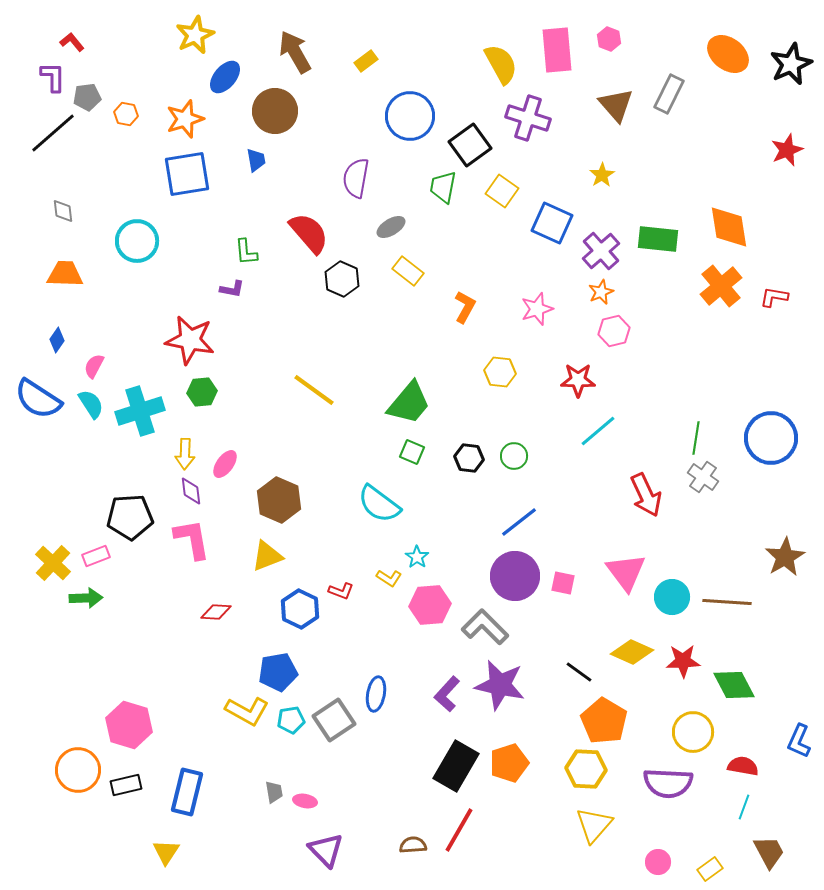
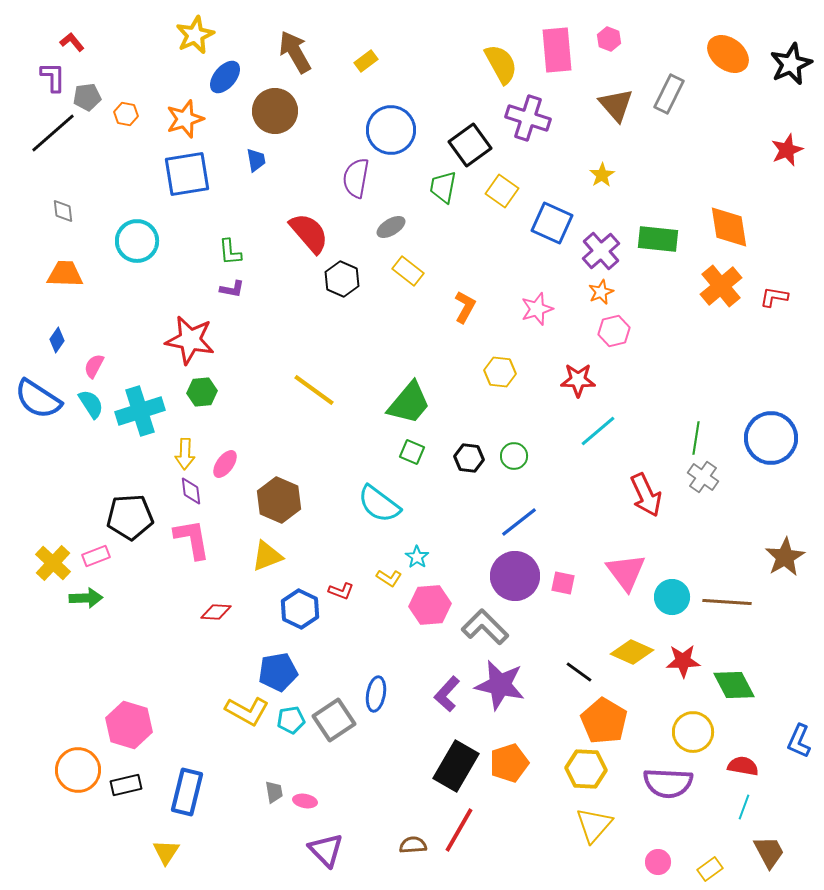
blue circle at (410, 116): moved 19 px left, 14 px down
green L-shape at (246, 252): moved 16 px left
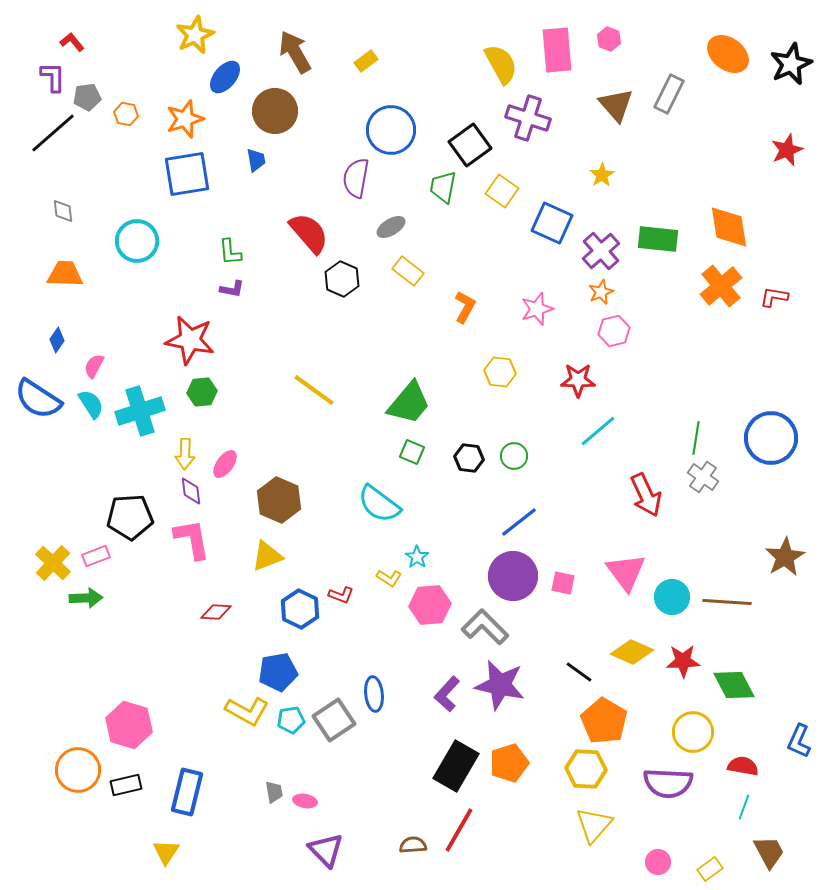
purple circle at (515, 576): moved 2 px left
red L-shape at (341, 591): moved 4 px down
blue ellipse at (376, 694): moved 2 px left; rotated 16 degrees counterclockwise
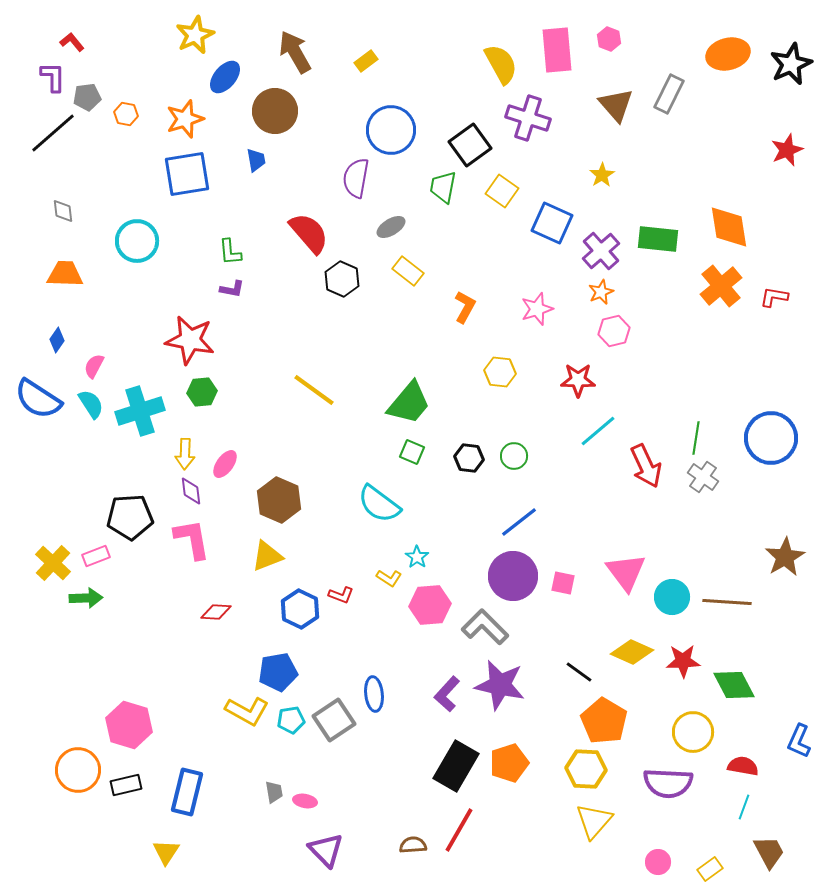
orange ellipse at (728, 54): rotated 51 degrees counterclockwise
red arrow at (646, 495): moved 29 px up
yellow triangle at (594, 825): moved 4 px up
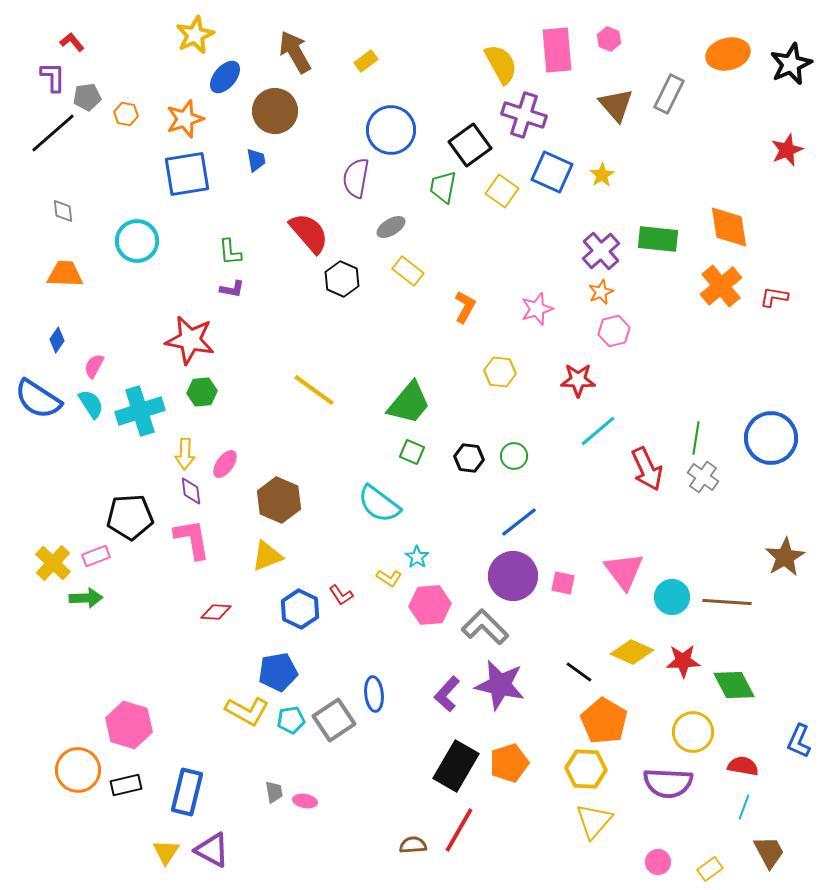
purple cross at (528, 118): moved 4 px left, 3 px up
blue square at (552, 223): moved 51 px up
red arrow at (646, 466): moved 1 px right, 3 px down
pink triangle at (626, 572): moved 2 px left, 1 px up
red L-shape at (341, 595): rotated 35 degrees clockwise
purple triangle at (326, 850): moved 114 px left; rotated 18 degrees counterclockwise
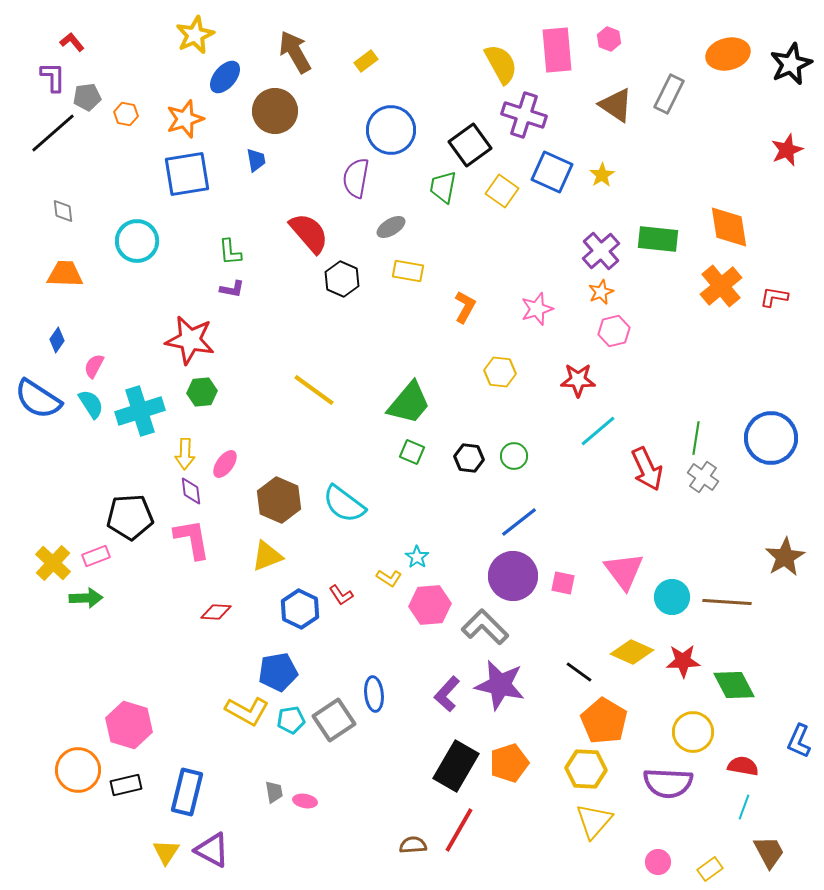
brown triangle at (616, 105): rotated 15 degrees counterclockwise
yellow rectangle at (408, 271): rotated 28 degrees counterclockwise
cyan semicircle at (379, 504): moved 35 px left
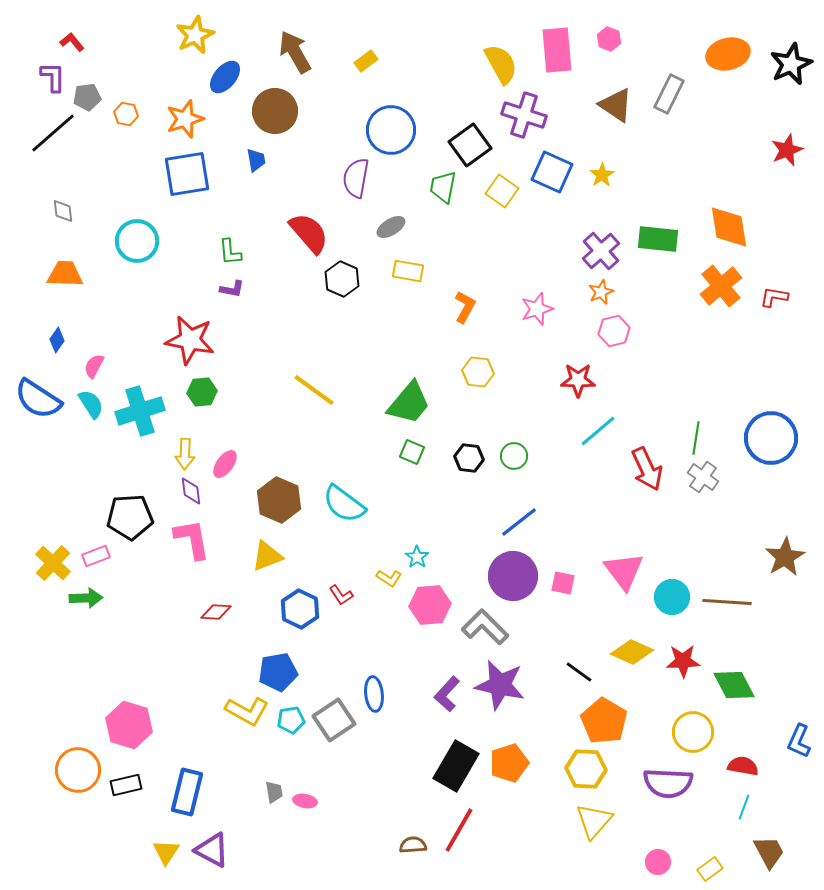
yellow hexagon at (500, 372): moved 22 px left
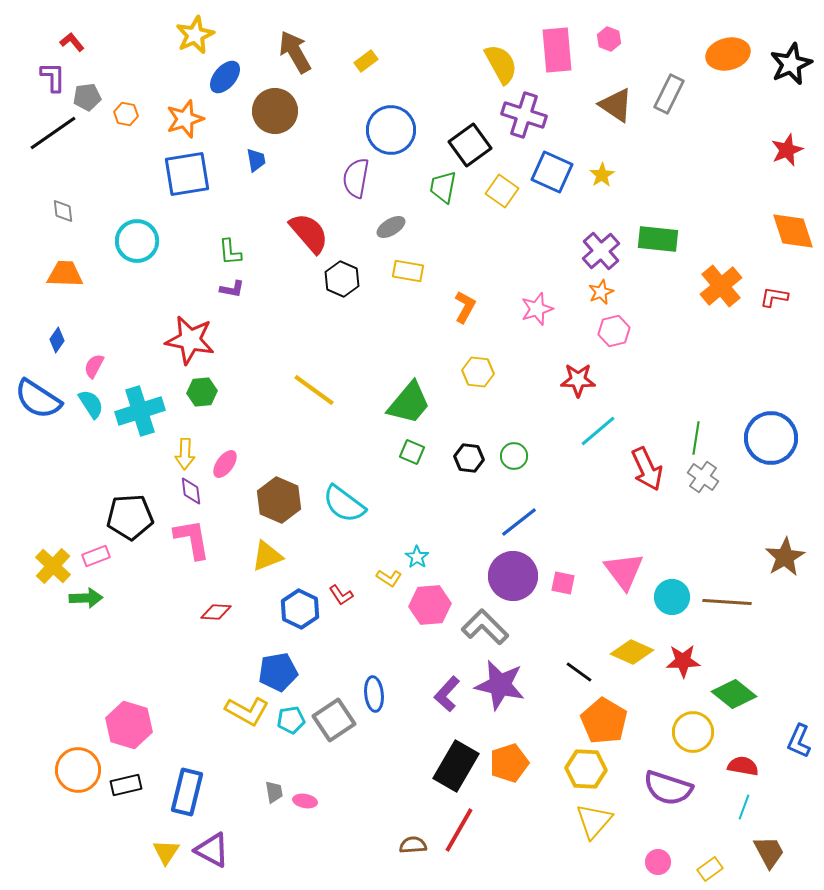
black line at (53, 133): rotated 6 degrees clockwise
orange diamond at (729, 227): moved 64 px right, 4 px down; rotated 9 degrees counterclockwise
yellow cross at (53, 563): moved 3 px down
green diamond at (734, 685): moved 9 px down; rotated 24 degrees counterclockwise
purple semicircle at (668, 783): moved 5 px down; rotated 15 degrees clockwise
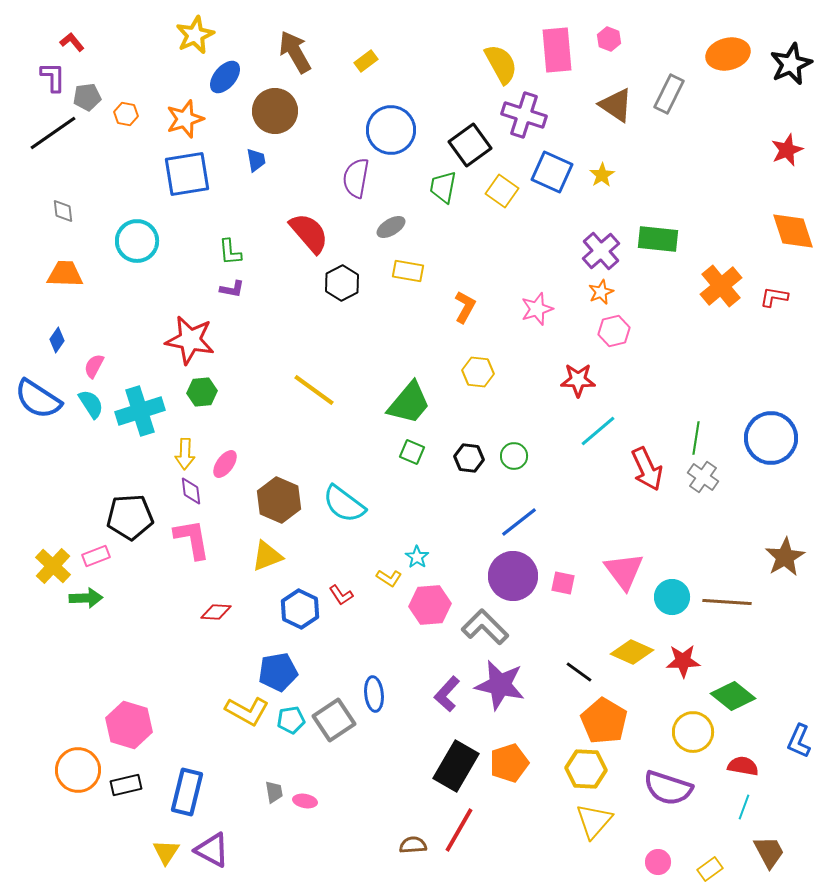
black hexagon at (342, 279): moved 4 px down; rotated 8 degrees clockwise
green diamond at (734, 694): moved 1 px left, 2 px down
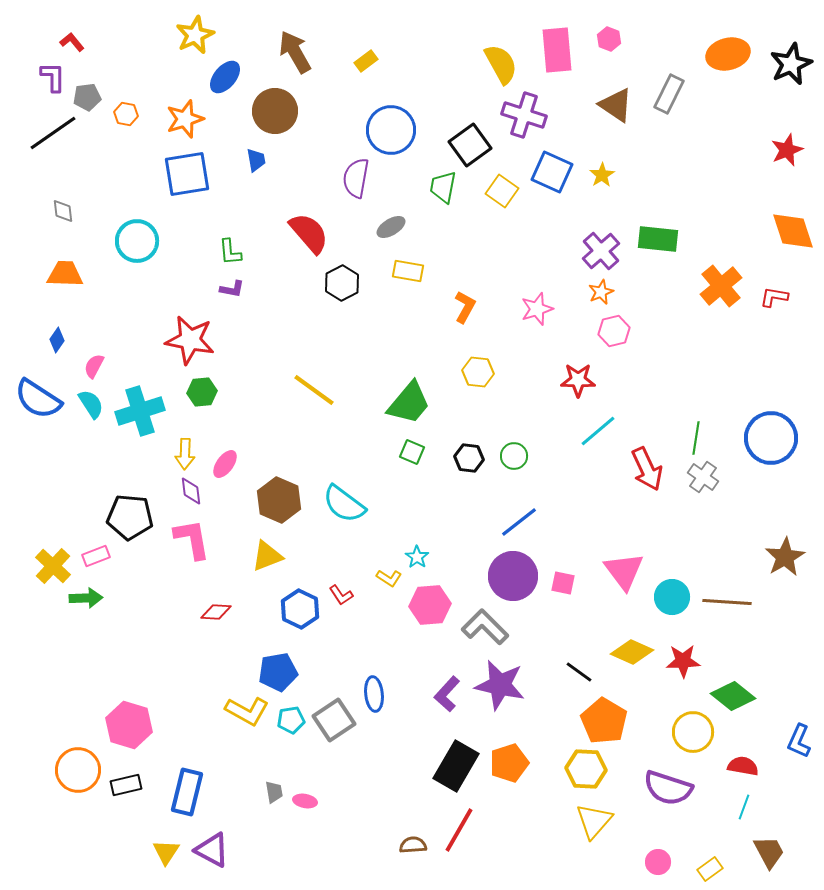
black pentagon at (130, 517): rotated 9 degrees clockwise
